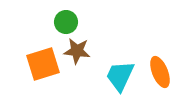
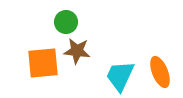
orange square: moved 1 px up; rotated 12 degrees clockwise
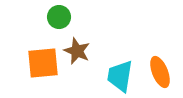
green circle: moved 7 px left, 5 px up
brown star: rotated 16 degrees clockwise
cyan trapezoid: rotated 16 degrees counterclockwise
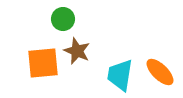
green circle: moved 4 px right, 2 px down
orange ellipse: rotated 24 degrees counterclockwise
cyan trapezoid: moved 1 px up
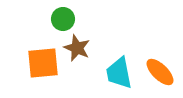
brown star: moved 3 px up
cyan trapezoid: moved 1 px left, 2 px up; rotated 20 degrees counterclockwise
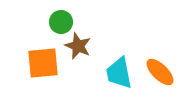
green circle: moved 2 px left, 3 px down
brown star: moved 1 px right, 2 px up
